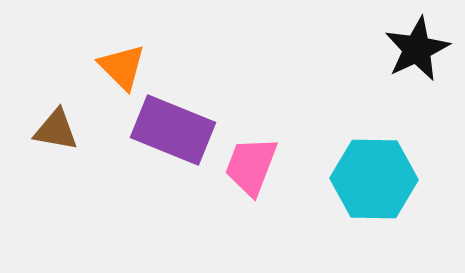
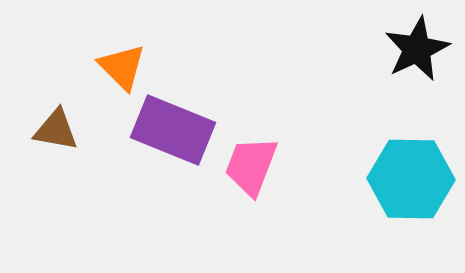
cyan hexagon: moved 37 px right
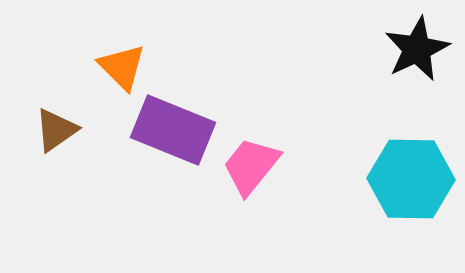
brown triangle: rotated 45 degrees counterclockwise
pink trapezoid: rotated 18 degrees clockwise
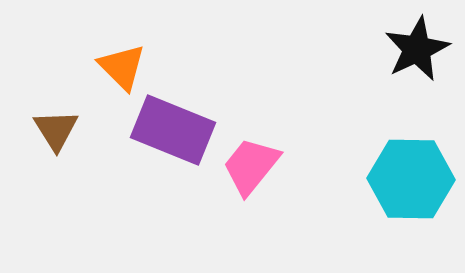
brown triangle: rotated 27 degrees counterclockwise
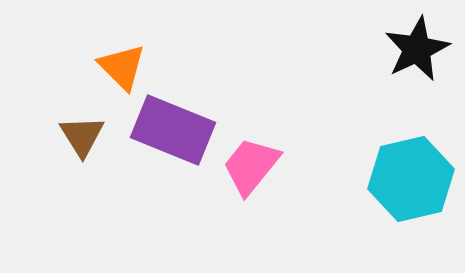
brown triangle: moved 26 px right, 6 px down
cyan hexagon: rotated 14 degrees counterclockwise
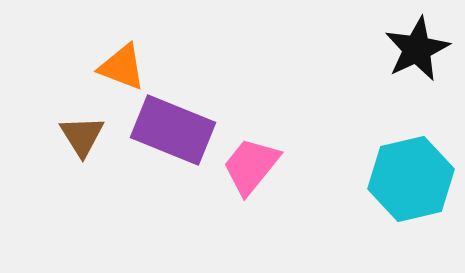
orange triangle: rotated 24 degrees counterclockwise
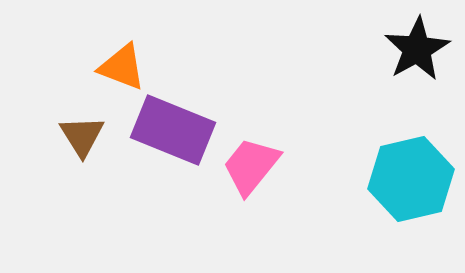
black star: rotated 4 degrees counterclockwise
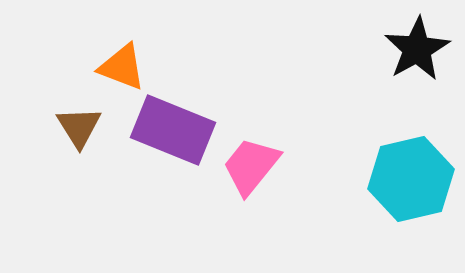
brown triangle: moved 3 px left, 9 px up
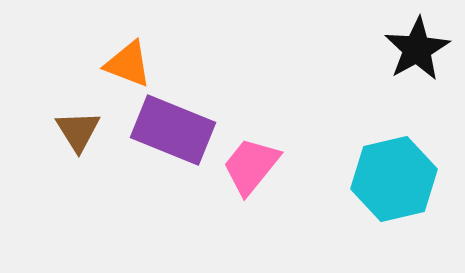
orange triangle: moved 6 px right, 3 px up
brown triangle: moved 1 px left, 4 px down
cyan hexagon: moved 17 px left
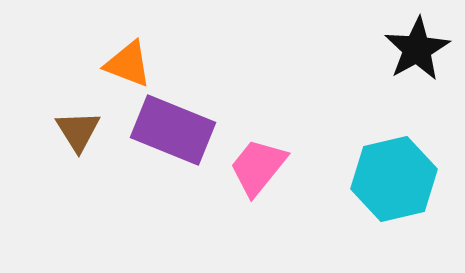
pink trapezoid: moved 7 px right, 1 px down
